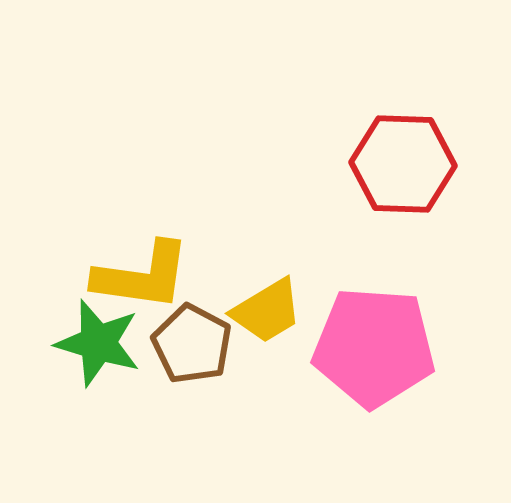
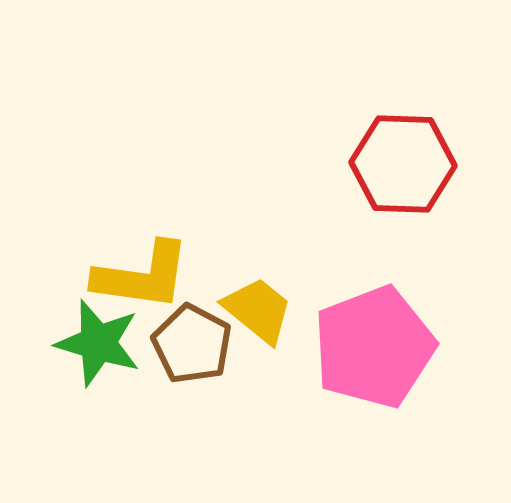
yellow trapezoid: moved 9 px left, 1 px up; rotated 110 degrees counterclockwise
pink pentagon: rotated 25 degrees counterclockwise
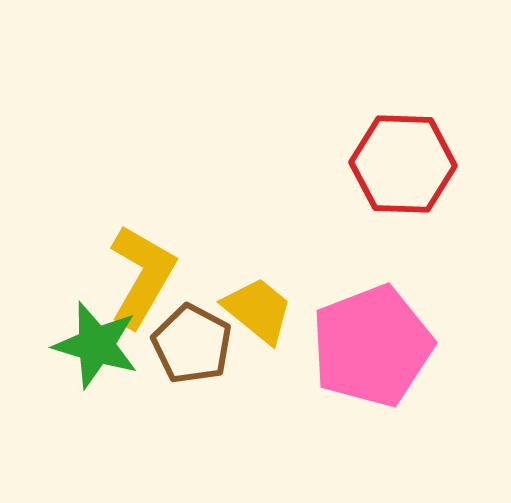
yellow L-shape: rotated 68 degrees counterclockwise
green star: moved 2 px left, 2 px down
pink pentagon: moved 2 px left, 1 px up
